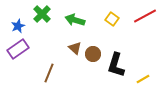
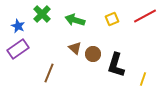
yellow square: rotated 32 degrees clockwise
blue star: rotated 24 degrees counterclockwise
yellow line: rotated 40 degrees counterclockwise
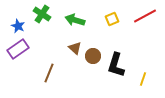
green cross: rotated 12 degrees counterclockwise
brown circle: moved 2 px down
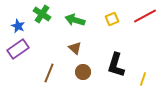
brown circle: moved 10 px left, 16 px down
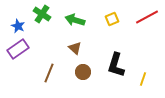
red line: moved 2 px right, 1 px down
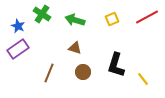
brown triangle: rotated 24 degrees counterclockwise
yellow line: rotated 56 degrees counterclockwise
